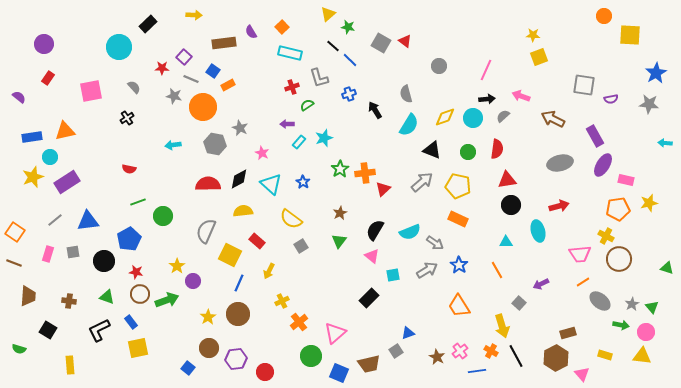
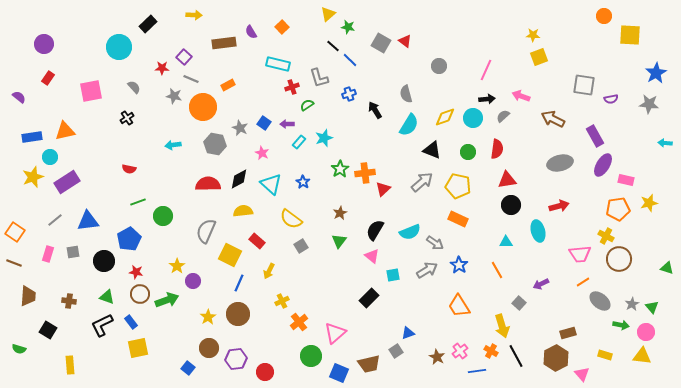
cyan rectangle at (290, 53): moved 12 px left, 11 px down
blue square at (213, 71): moved 51 px right, 52 px down
black L-shape at (99, 330): moved 3 px right, 5 px up
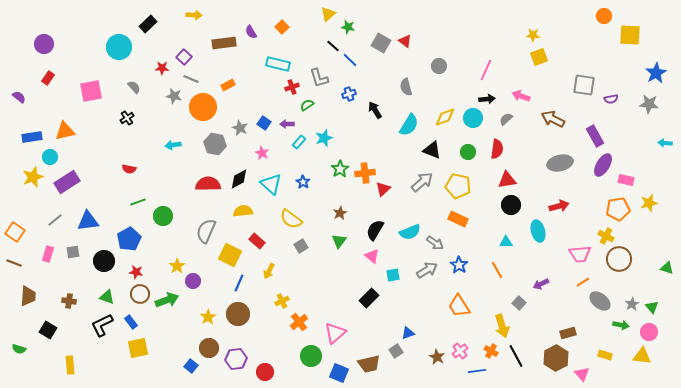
gray semicircle at (406, 94): moved 7 px up
gray semicircle at (503, 116): moved 3 px right, 3 px down
pink circle at (646, 332): moved 3 px right
blue square at (188, 368): moved 3 px right, 2 px up
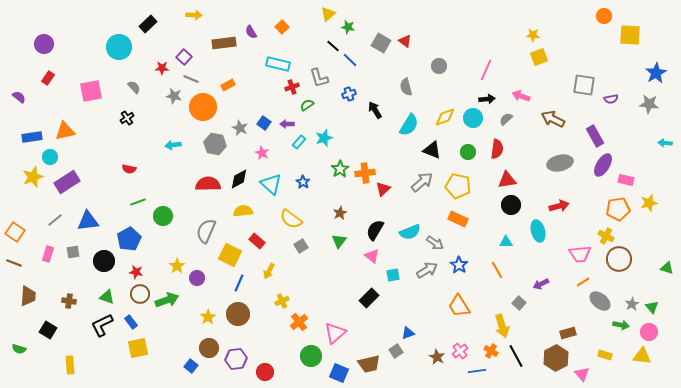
purple circle at (193, 281): moved 4 px right, 3 px up
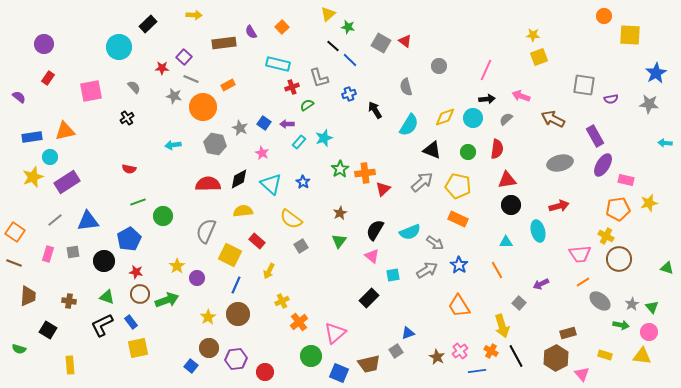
blue line at (239, 283): moved 3 px left, 2 px down
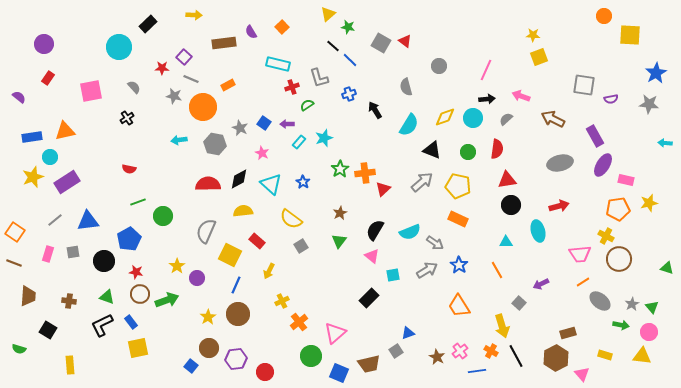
cyan arrow at (173, 145): moved 6 px right, 5 px up
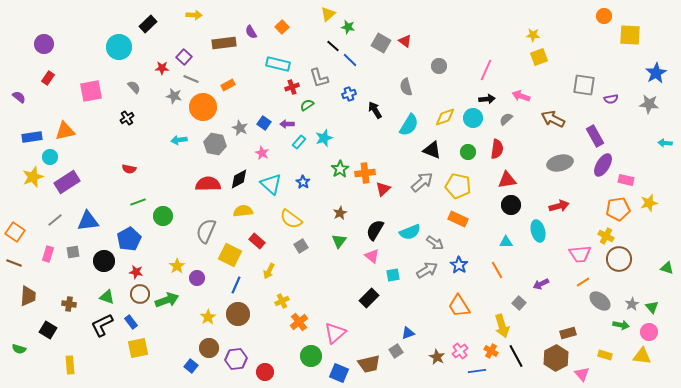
brown cross at (69, 301): moved 3 px down
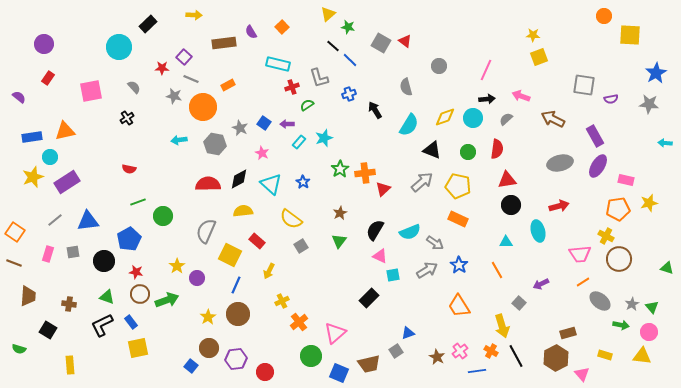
purple ellipse at (603, 165): moved 5 px left, 1 px down
pink triangle at (372, 256): moved 8 px right; rotated 14 degrees counterclockwise
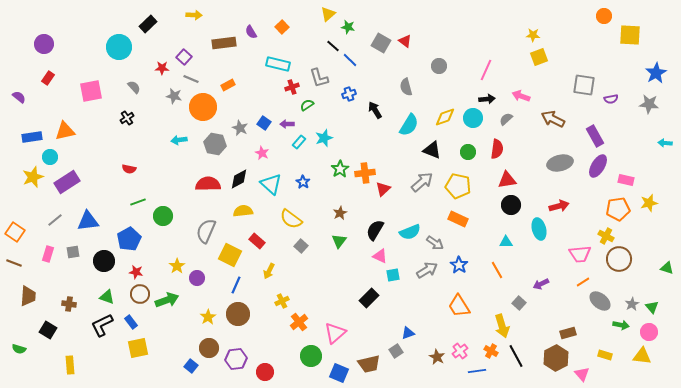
cyan ellipse at (538, 231): moved 1 px right, 2 px up
gray square at (301, 246): rotated 16 degrees counterclockwise
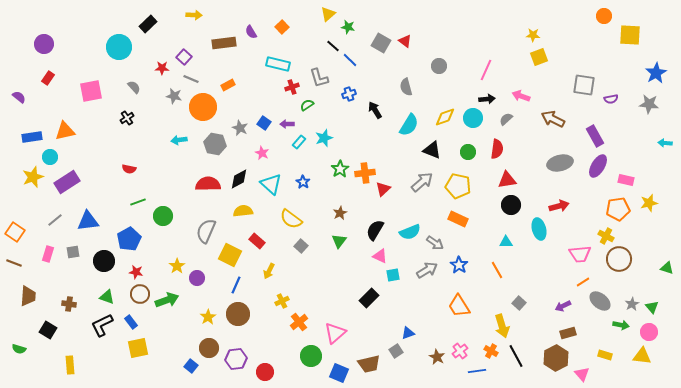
purple arrow at (541, 284): moved 22 px right, 22 px down
